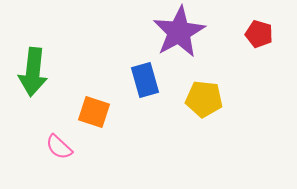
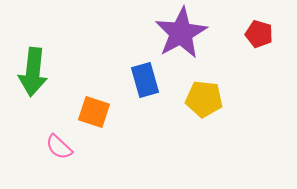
purple star: moved 2 px right, 1 px down
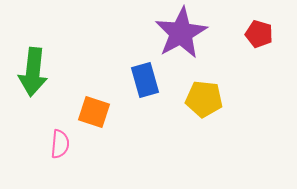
pink semicircle: moved 1 px right, 3 px up; rotated 128 degrees counterclockwise
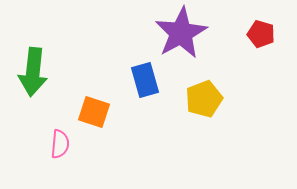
red pentagon: moved 2 px right
yellow pentagon: rotated 27 degrees counterclockwise
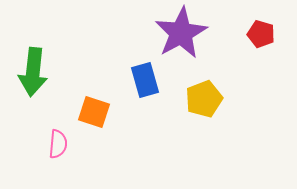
pink semicircle: moved 2 px left
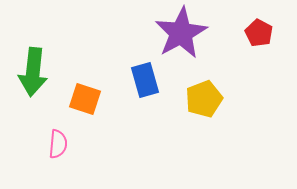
red pentagon: moved 2 px left, 1 px up; rotated 12 degrees clockwise
orange square: moved 9 px left, 13 px up
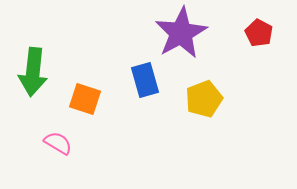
pink semicircle: moved 1 px up; rotated 64 degrees counterclockwise
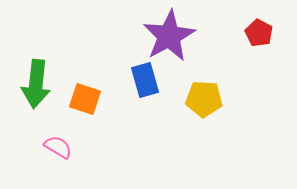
purple star: moved 12 px left, 3 px down
green arrow: moved 3 px right, 12 px down
yellow pentagon: rotated 24 degrees clockwise
pink semicircle: moved 4 px down
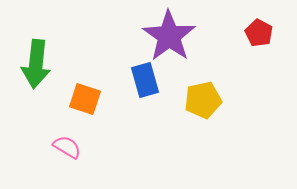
purple star: rotated 8 degrees counterclockwise
green arrow: moved 20 px up
yellow pentagon: moved 1 px left, 1 px down; rotated 15 degrees counterclockwise
pink semicircle: moved 9 px right
